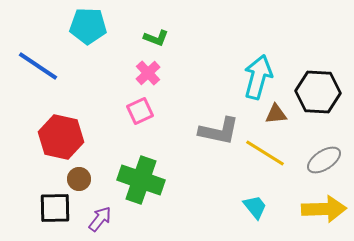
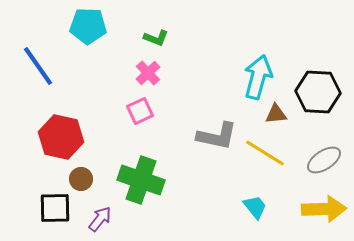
blue line: rotated 21 degrees clockwise
gray L-shape: moved 2 px left, 5 px down
brown circle: moved 2 px right
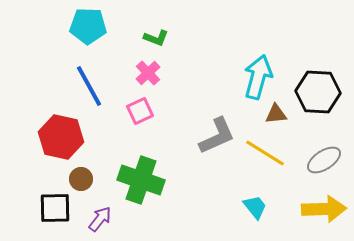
blue line: moved 51 px right, 20 px down; rotated 6 degrees clockwise
gray L-shape: rotated 36 degrees counterclockwise
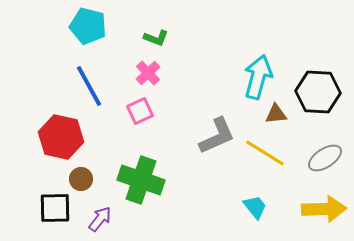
cyan pentagon: rotated 12 degrees clockwise
gray ellipse: moved 1 px right, 2 px up
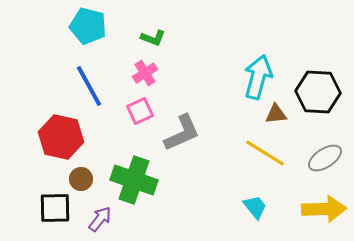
green L-shape: moved 3 px left
pink cross: moved 3 px left; rotated 10 degrees clockwise
gray L-shape: moved 35 px left, 3 px up
green cross: moved 7 px left
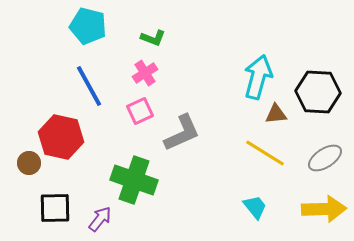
brown circle: moved 52 px left, 16 px up
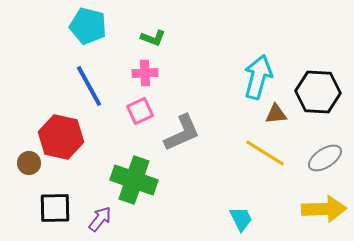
pink cross: rotated 30 degrees clockwise
cyan trapezoid: moved 14 px left, 12 px down; rotated 12 degrees clockwise
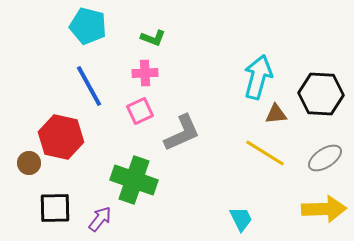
black hexagon: moved 3 px right, 2 px down
